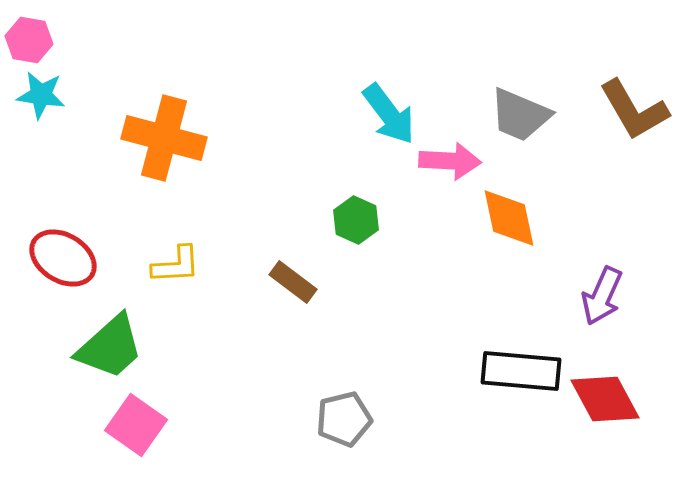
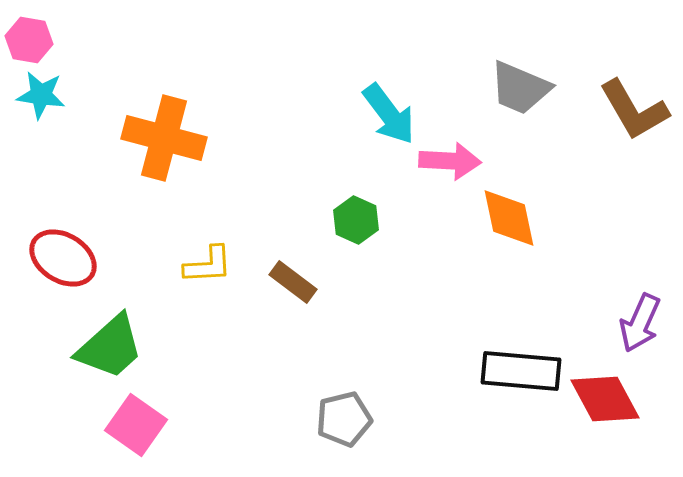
gray trapezoid: moved 27 px up
yellow L-shape: moved 32 px right
purple arrow: moved 38 px right, 27 px down
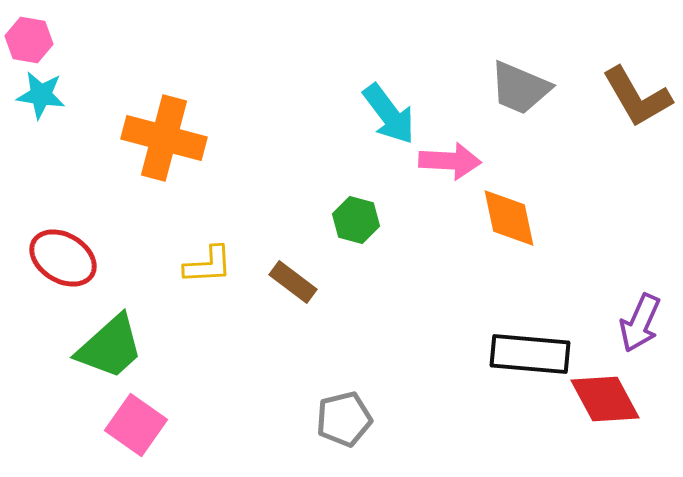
brown L-shape: moved 3 px right, 13 px up
green hexagon: rotated 9 degrees counterclockwise
black rectangle: moved 9 px right, 17 px up
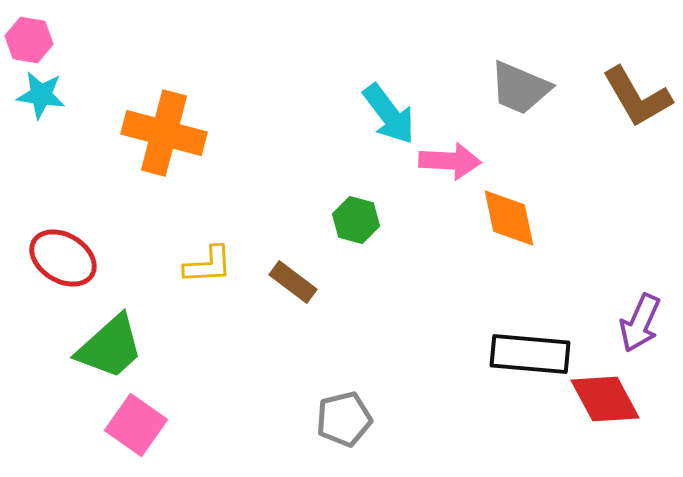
orange cross: moved 5 px up
